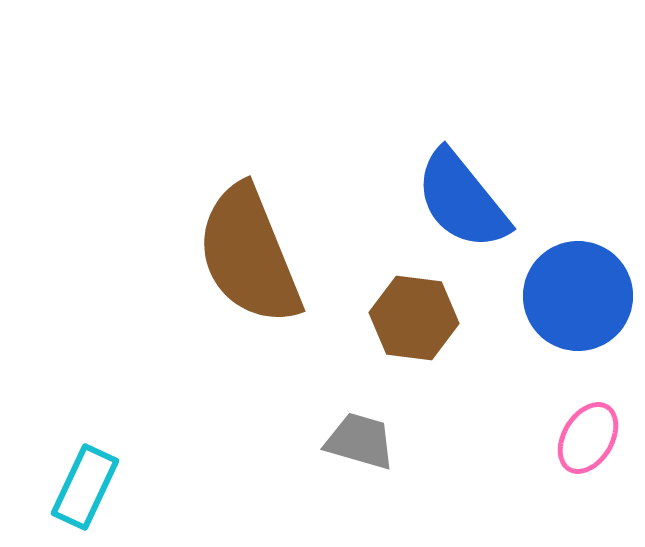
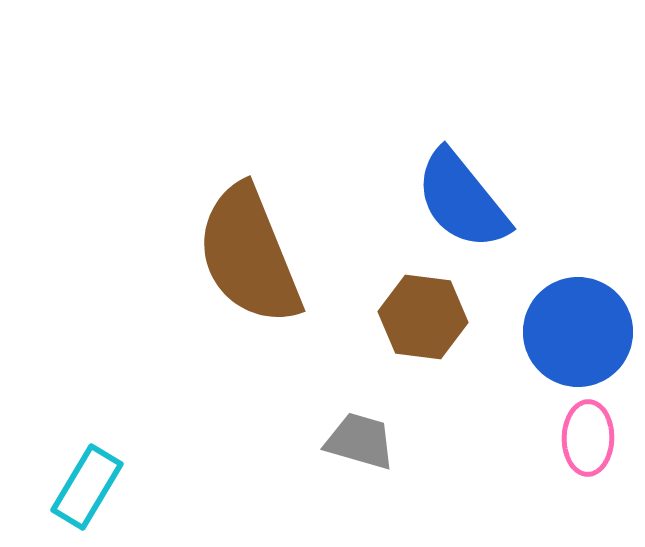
blue circle: moved 36 px down
brown hexagon: moved 9 px right, 1 px up
pink ellipse: rotated 30 degrees counterclockwise
cyan rectangle: moved 2 px right; rotated 6 degrees clockwise
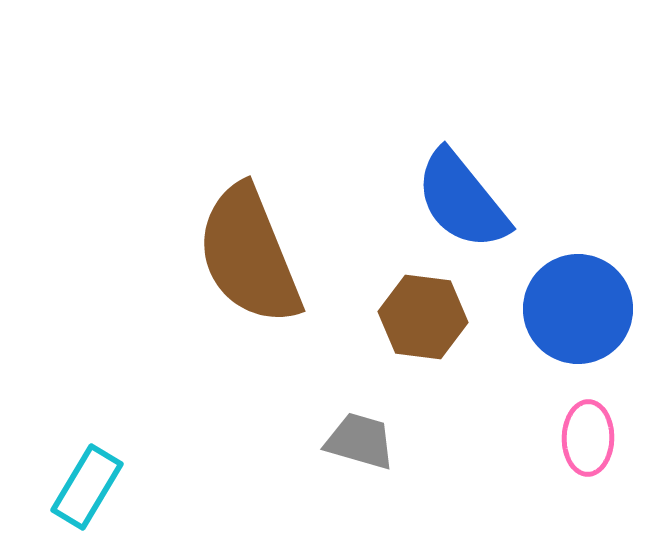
blue circle: moved 23 px up
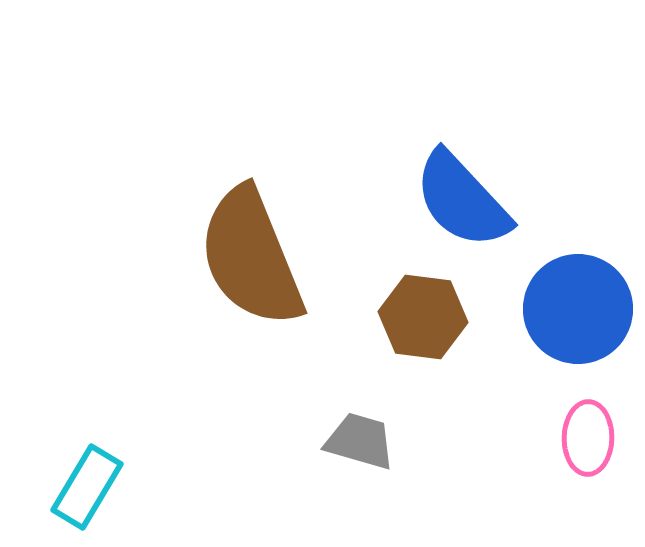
blue semicircle: rotated 4 degrees counterclockwise
brown semicircle: moved 2 px right, 2 px down
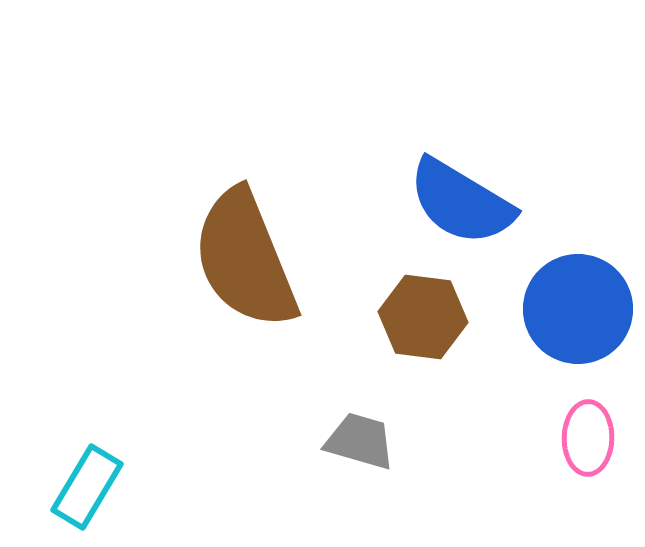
blue semicircle: moved 1 px left, 2 px down; rotated 16 degrees counterclockwise
brown semicircle: moved 6 px left, 2 px down
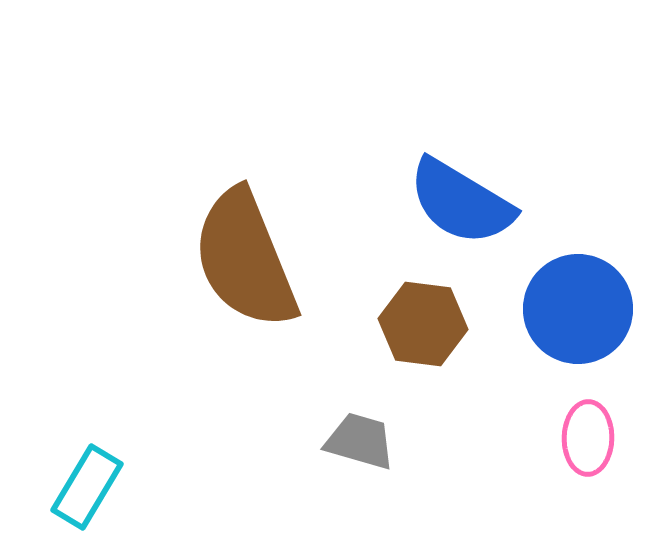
brown hexagon: moved 7 px down
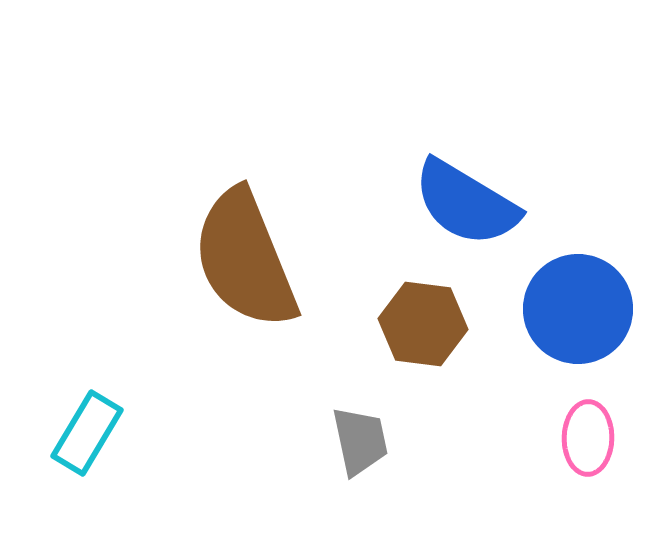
blue semicircle: moved 5 px right, 1 px down
gray trapezoid: rotated 62 degrees clockwise
cyan rectangle: moved 54 px up
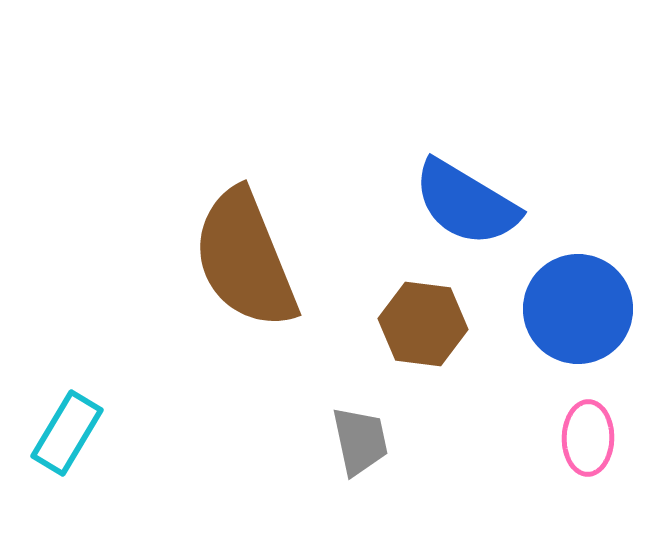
cyan rectangle: moved 20 px left
